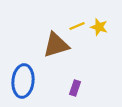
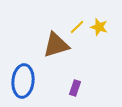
yellow line: moved 1 px down; rotated 21 degrees counterclockwise
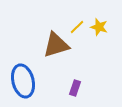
blue ellipse: rotated 20 degrees counterclockwise
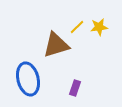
yellow star: rotated 24 degrees counterclockwise
blue ellipse: moved 5 px right, 2 px up
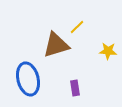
yellow star: moved 9 px right, 24 px down; rotated 12 degrees clockwise
purple rectangle: rotated 28 degrees counterclockwise
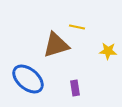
yellow line: rotated 56 degrees clockwise
blue ellipse: rotated 36 degrees counterclockwise
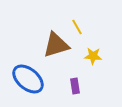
yellow line: rotated 49 degrees clockwise
yellow star: moved 15 px left, 5 px down
purple rectangle: moved 2 px up
